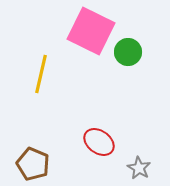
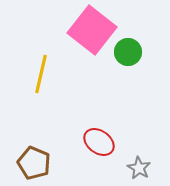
pink square: moved 1 px right, 1 px up; rotated 12 degrees clockwise
brown pentagon: moved 1 px right, 1 px up
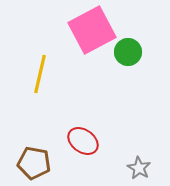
pink square: rotated 24 degrees clockwise
yellow line: moved 1 px left
red ellipse: moved 16 px left, 1 px up
brown pentagon: rotated 12 degrees counterclockwise
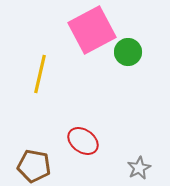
brown pentagon: moved 3 px down
gray star: rotated 15 degrees clockwise
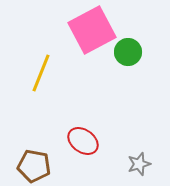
yellow line: moved 1 px right, 1 px up; rotated 9 degrees clockwise
gray star: moved 4 px up; rotated 10 degrees clockwise
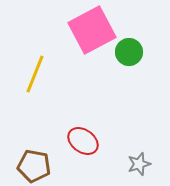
green circle: moved 1 px right
yellow line: moved 6 px left, 1 px down
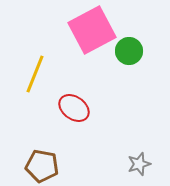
green circle: moved 1 px up
red ellipse: moved 9 px left, 33 px up
brown pentagon: moved 8 px right
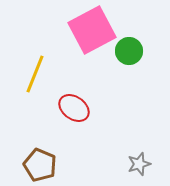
brown pentagon: moved 2 px left, 1 px up; rotated 12 degrees clockwise
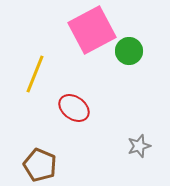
gray star: moved 18 px up
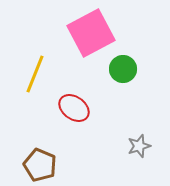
pink square: moved 1 px left, 3 px down
green circle: moved 6 px left, 18 px down
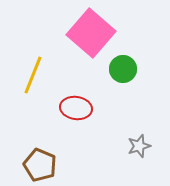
pink square: rotated 21 degrees counterclockwise
yellow line: moved 2 px left, 1 px down
red ellipse: moved 2 px right; rotated 28 degrees counterclockwise
